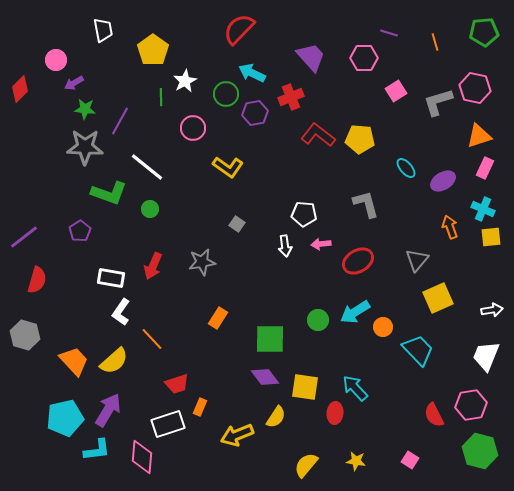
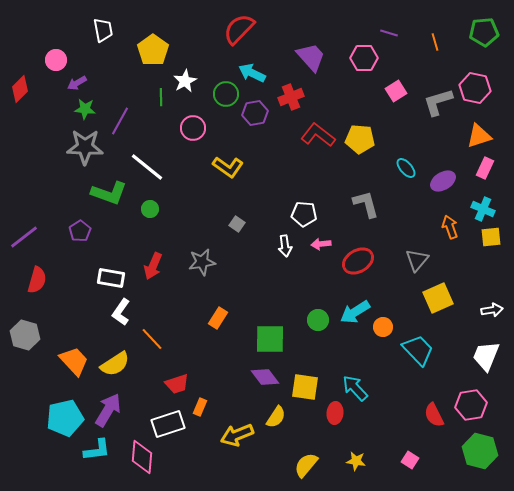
purple arrow at (74, 83): moved 3 px right
yellow semicircle at (114, 361): moved 1 px right, 3 px down; rotated 8 degrees clockwise
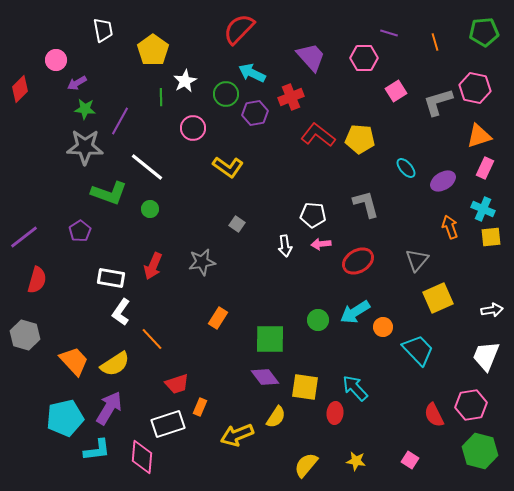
white pentagon at (304, 214): moved 9 px right, 1 px down
purple arrow at (108, 410): moved 1 px right, 2 px up
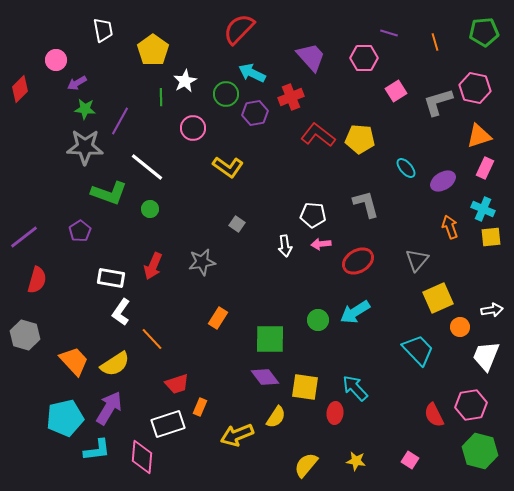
orange circle at (383, 327): moved 77 px right
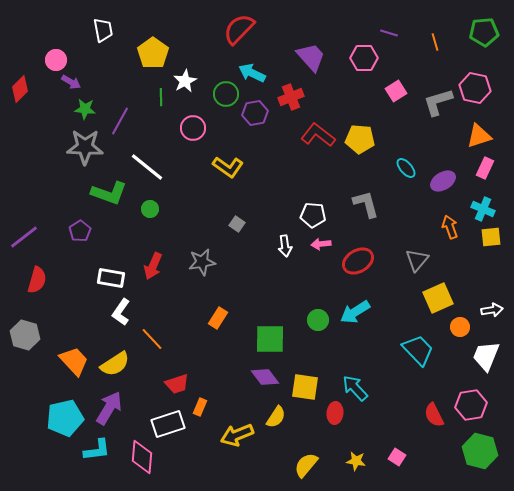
yellow pentagon at (153, 50): moved 3 px down
purple arrow at (77, 83): moved 6 px left, 1 px up; rotated 120 degrees counterclockwise
pink square at (410, 460): moved 13 px left, 3 px up
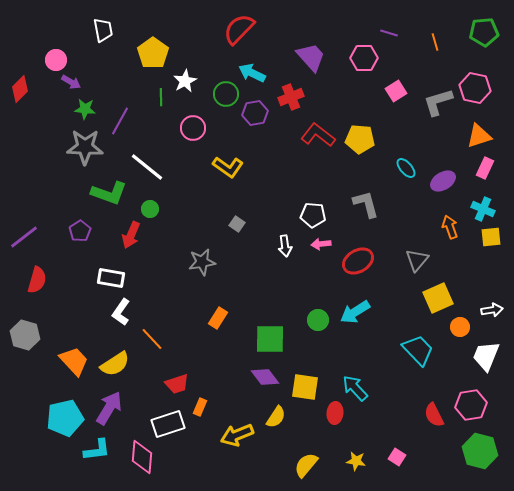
red arrow at (153, 266): moved 22 px left, 31 px up
